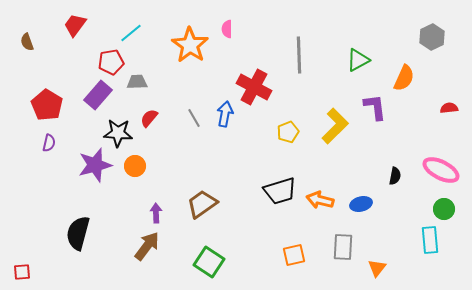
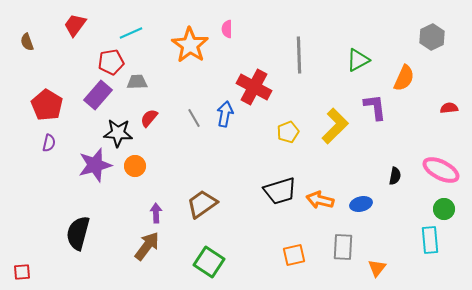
cyan line at (131, 33): rotated 15 degrees clockwise
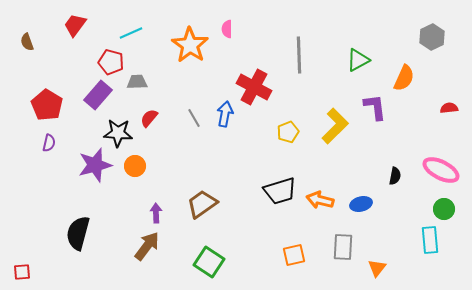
red pentagon at (111, 62): rotated 25 degrees clockwise
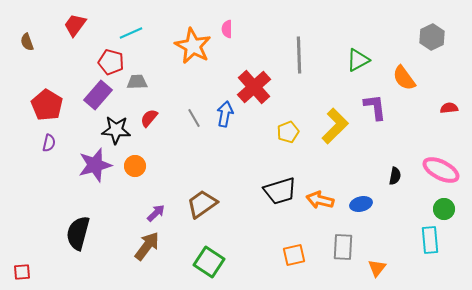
orange star at (190, 45): moved 3 px right, 1 px down; rotated 6 degrees counterclockwise
orange semicircle at (404, 78): rotated 120 degrees clockwise
red cross at (254, 87): rotated 20 degrees clockwise
black star at (118, 133): moved 2 px left, 3 px up
purple arrow at (156, 213): rotated 48 degrees clockwise
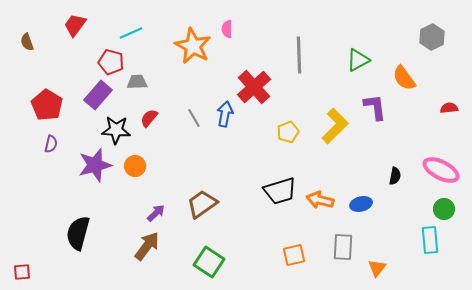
purple semicircle at (49, 143): moved 2 px right, 1 px down
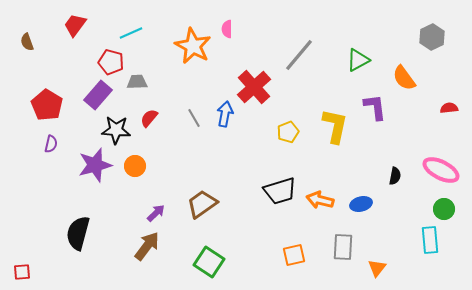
gray line at (299, 55): rotated 42 degrees clockwise
yellow L-shape at (335, 126): rotated 33 degrees counterclockwise
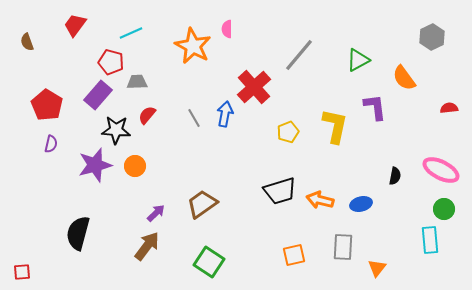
red semicircle at (149, 118): moved 2 px left, 3 px up
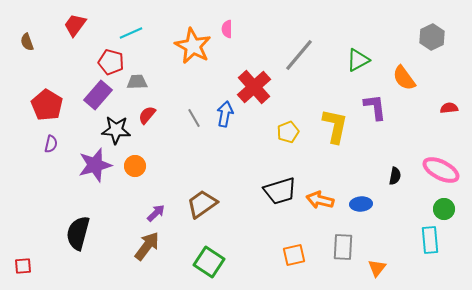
blue ellipse at (361, 204): rotated 10 degrees clockwise
red square at (22, 272): moved 1 px right, 6 px up
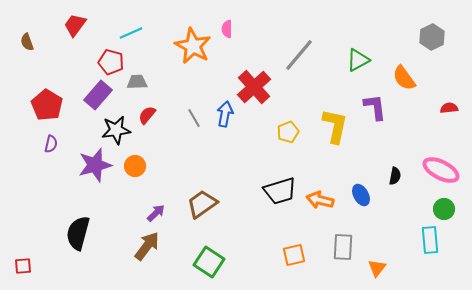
black star at (116, 130): rotated 12 degrees counterclockwise
blue ellipse at (361, 204): moved 9 px up; rotated 65 degrees clockwise
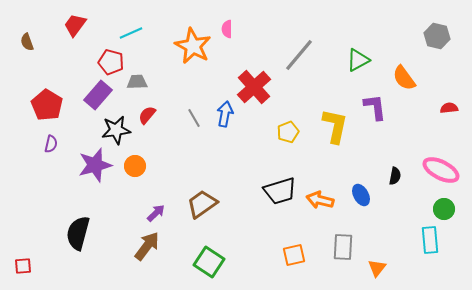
gray hexagon at (432, 37): moved 5 px right, 1 px up; rotated 20 degrees counterclockwise
